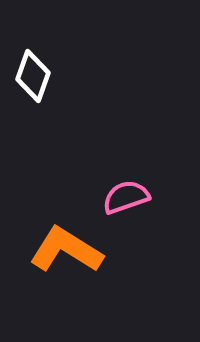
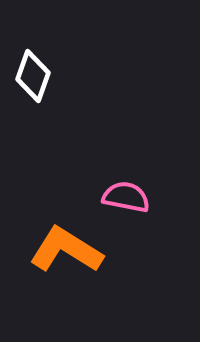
pink semicircle: rotated 30 degrees clockwise
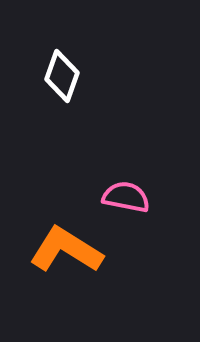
white diamond: moved 29 px right
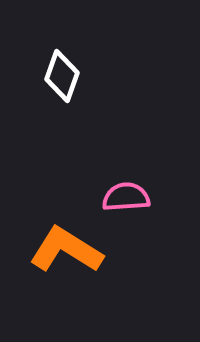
pink semicircle: rotated 15 degrees counterclockwise
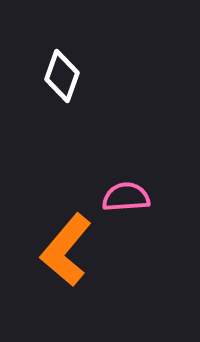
orange L-shape: rotated 82 degrees counterclockwise
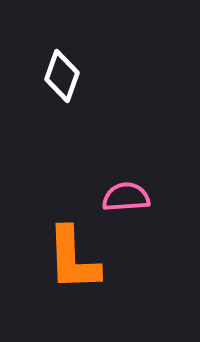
orange L-shape: moved 7 px right, 9 px down; rotated 42 degrees counterclockwise
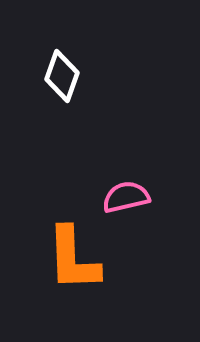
pink semicircle: rotated 9 degrees counterclockwise
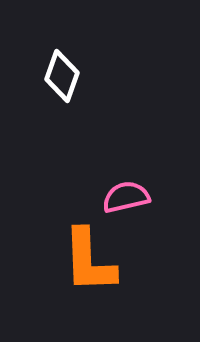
orange L-shape: moved 16 px right, 2 px down
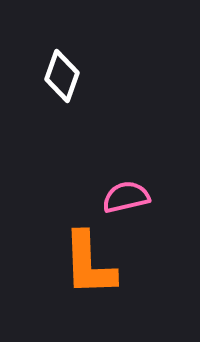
orange L-shape: moved 3 px down
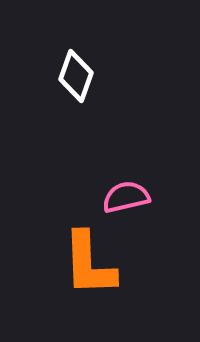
white diamond: moved 14 px right
